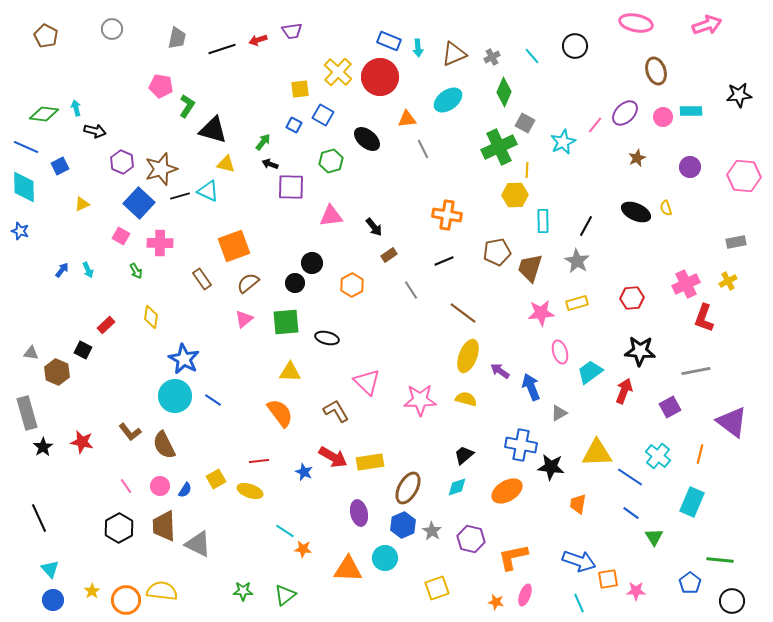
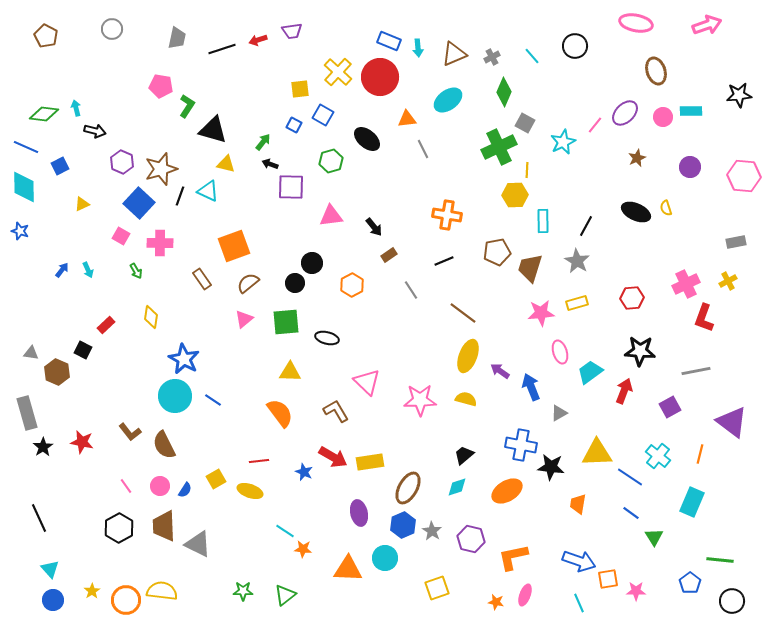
black line at (180, 196): rotated 54 degrees counterclockwise
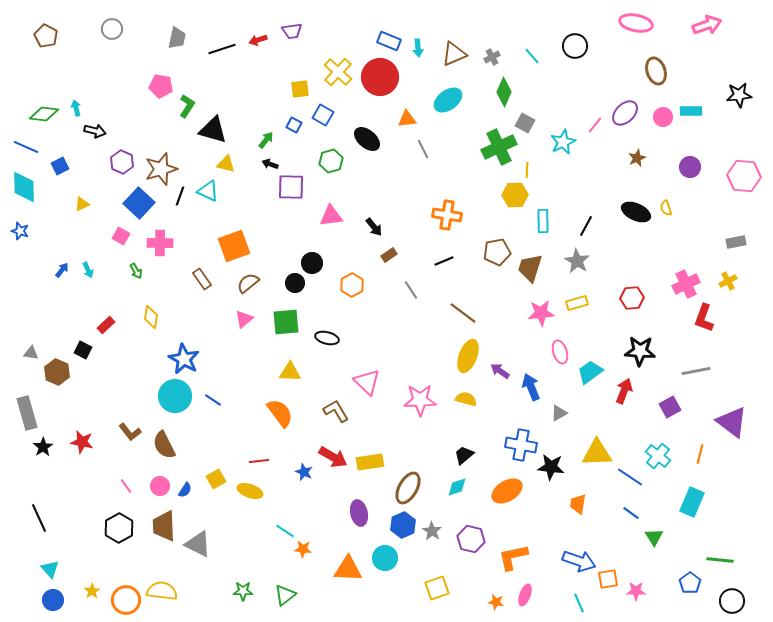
green arrow at (263, 142): moved 3 px right, 2 px up
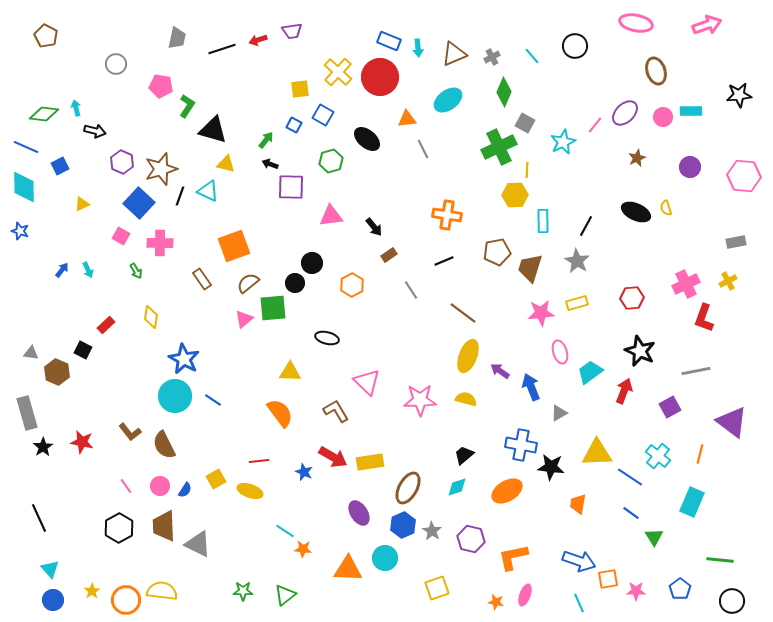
gray circle at (112, 29): moved 4 px right, 35 px down
green square at (286, 322): moved 13 px left, 14 px up
black star at (640, 351): rotated 20 degrees clockwise
purple ellipse at (359, 513): rotated 20 degrees counterclockwise
blue pentagon at (690, 583): moved 10 px left, 6 px down
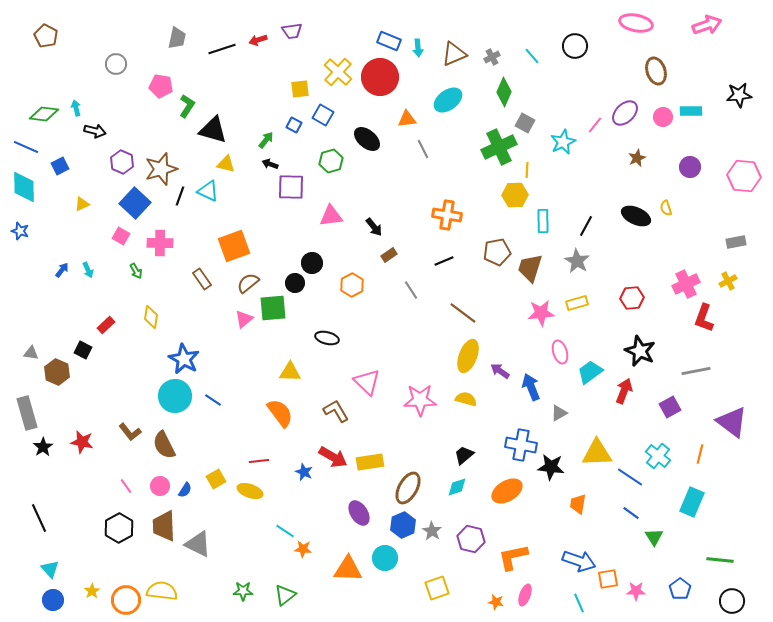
blue square at (139, 203): moved 4 px left
black ellipse at (636, 212): moved 4 px down
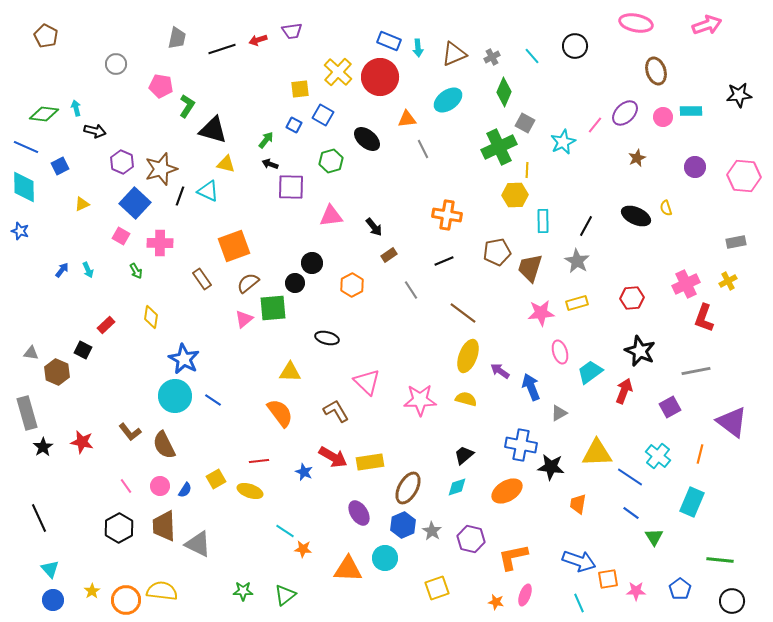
purple circle at (690, 167): moved 5 px right
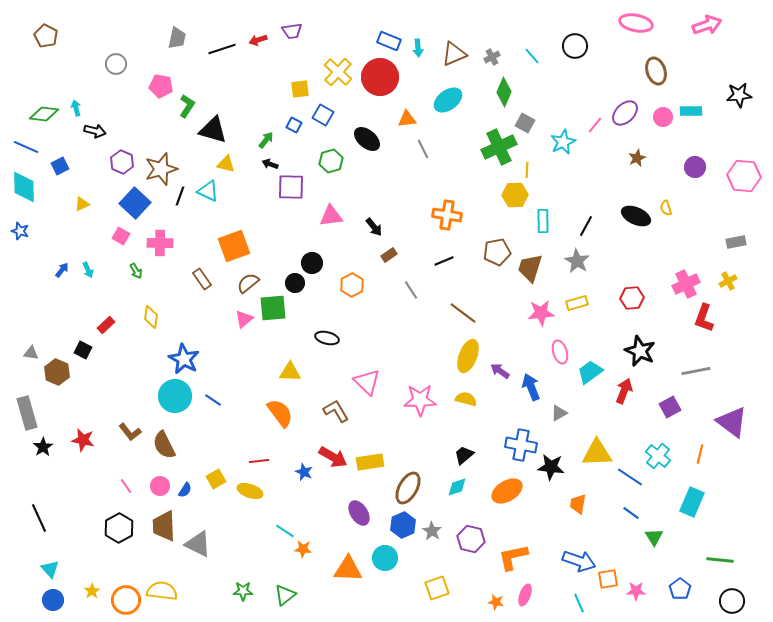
red star at (82, 442): moved 1 px right, 2 px up
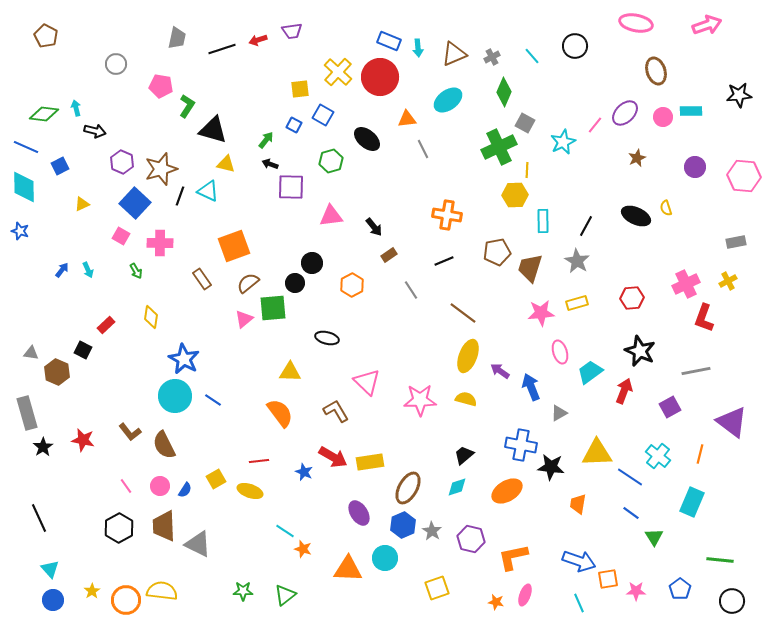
orange star at (303, 549): rotated 12 degrees clockwise
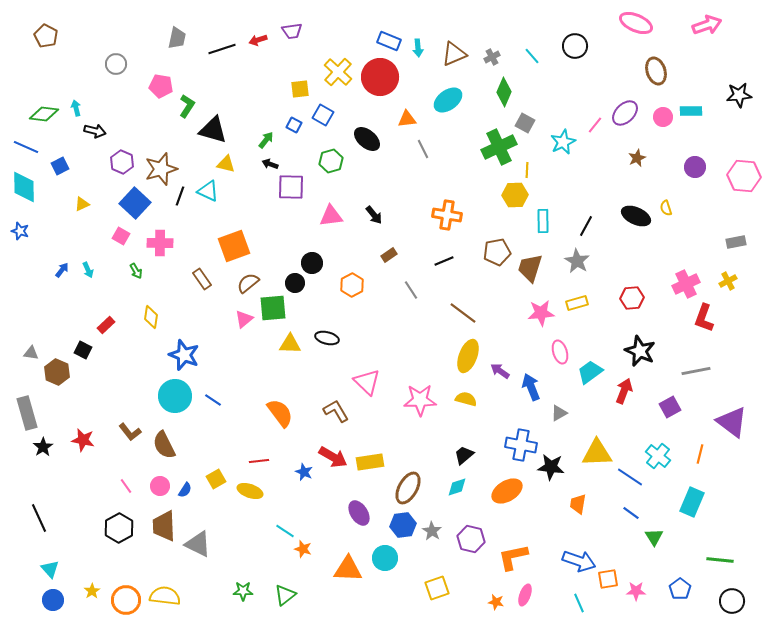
pink ellipse at (636, 23): rotated 12 degrees clockwise
black arrow at (374, 227): moved 12 px up
blue star at (184, 359): moved 4 px up; rotated 8 degrees counterclockwise
yellow triangle at (290, 372): moved 28 px up
blue hexagon at (403, 525): rotated 15 degrees clockwise
yellow semicircle at (162, 591): moved 3 px right, 5 px down
